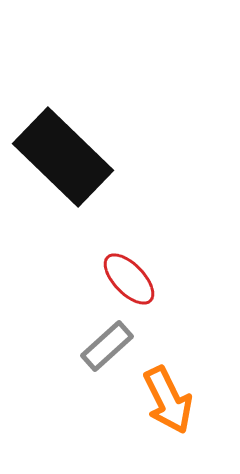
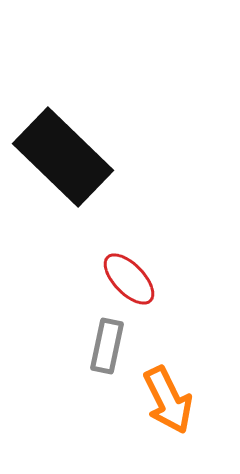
gray rectangle: rotated 36 degrees counterclockwise
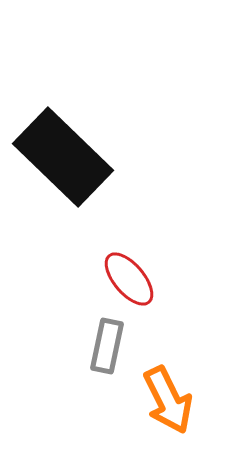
red ellipse: rotated 4 degrees clockwise
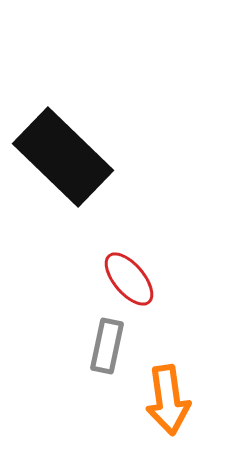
orange arrow: rotated 18 degrees clockwise
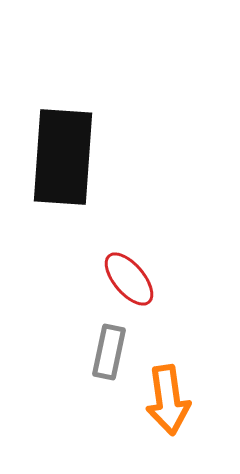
black rectangle: rotated 50 degrees clockwise
gray rectangle: moved 2 px right, 6 px down
